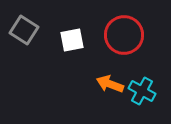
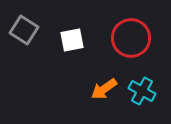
red circle: moved 7 px right, 3 px down
orange arrow: moved 6 px left, 5 px down; rotated 56 degrees counterclockwise
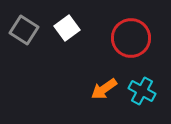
white square: moved 5 px left, 12 px up; rotated 25 degrees counterclockwise
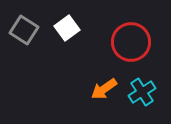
red circle: moved 4 px down
cyan cross: moved 1 px down; rotated 28 degrees clockwise
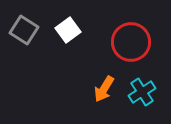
white square: moved 1 px right, 2 px down
orange arrow: rotated 24 degrees counterclockwise
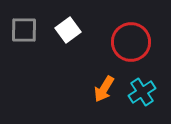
gray square: rotated 32 degrees counterclockwise
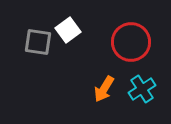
gray square: moved 14 px right, 12 px down; rotated 8 degrees clockwise
cyan cross: moved 3 px up
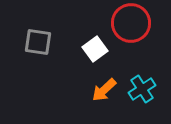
white square: moved 27 px right, 19 px down
red circle: moved 19 px up
orange arrow: moved 1 px down; rotated 16 degrees clockwise
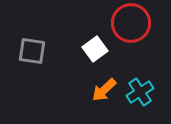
gray square: moved 6 px left, 9 px down
cyan cross: moved 2 px left, 3 px down
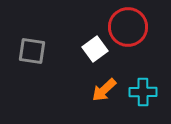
red circle: moved 3 px left, 4 px down
cyan cross: moved 3 px right; rotated 32 degrees clockwise
